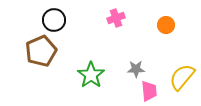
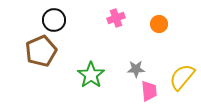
orange circle: moved 7 px left, 1 px up
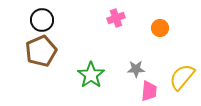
black circle: moved 12 px left
orange circle: moved 1 px right, 4 px down
pink trapezoid: rotated 10 degrees clockwise
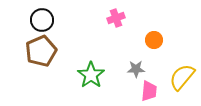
orange circle: moved 6 px left, 12 px down
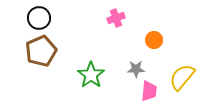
black circle: moved 3 px left, 2 px up
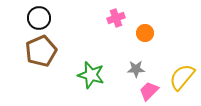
orange circle: moved 9 px left, 7 px up
green star: rotated 20 degrees counterclockwise
pink trapezoid: rotated 140 degrees counterclockwise
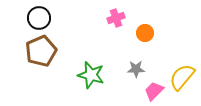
pink trapezoid: moved 5 px right
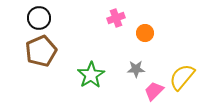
green star: rotated 24 degrees clockwise
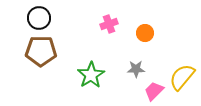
pink cross: moved 7 px left, 6 px down
brown pentagon: rotated 24 degrees clockwise
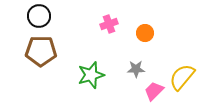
black circle: moved 2 px up
green star: rotated 16 degrees clockwise
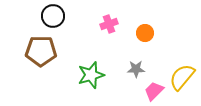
black circle: moved 14 px right
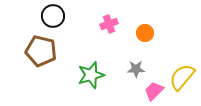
brown pentagon: rotated 12 degrees clockwise
